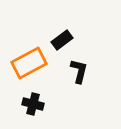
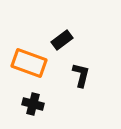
orange rectangle: rotated 48 degrees clockwise
black L-shape: moved 2 px right, 4 px down
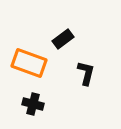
black rectangle: moved 1 px right, 1 px up
black L-shape: moved 5 px right, 2 px up
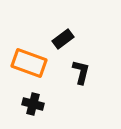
black L-shape: moved 5 px left, 1 px up
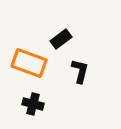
black rectangle: moved 2 px left
black L-shape: moved 1 px left, 1 px up
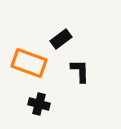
black L-shape: rotated 15 degrees counterclockwise
black cross: moved 6 px right
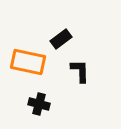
orange rectangle: moved 1 px left, 1 px up; rotated 8 degrees counterclockwise
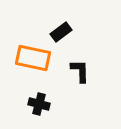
black rectangle: moved 7 px up
orange rectangle: moved 5 px right, 4 px up
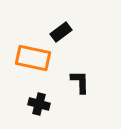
black L-shape: moved 11 px down
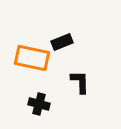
black rectangle: moved 1 px right, 10 px down; rotated 15 degrees clockwise
orange rectangle: moved 1 px left
